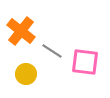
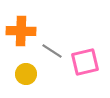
orange cross: rotated 36 degrees counterclockwise
pink square: rotated 20 degrees counterclockwise
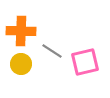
yellow circle: moved 5 px left, 10 px up
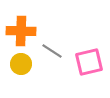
pink square: moved 4 px right
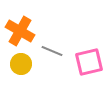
orange cross: moved 1 px left; rotated 28 degrees clockwise
gray line: rotated 10 degrees counterclockwise
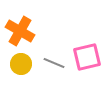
gray line: moved 2 px right, 12 px down
pink square: moved 2 px left, 5 px up
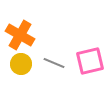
orange cross: moved 4 px down
pink square: moved 3 px right, 4 px down
